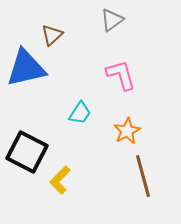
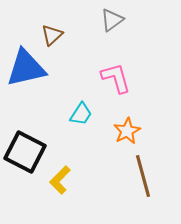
pink L-shape: moved 5 px left, 3 px down
cyan trapezoid: moved 1 px right, 1 px down
black square: moved 2 px left
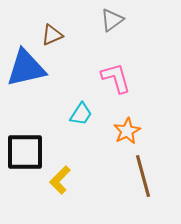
brown triangle: rotated 20 degrees clockwise
black square: rotated 27 degrees counterclockwise
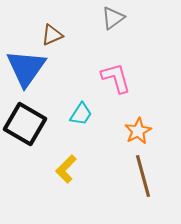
gray triangle: moved 1 px right, 2 px up
blue triangle: rotated 42 degrees counterclockwise
orange star: moved 11 px right
black square: moved 28 px up; rotated 30 degrees clockwise
yellow L-shape: moved 6 px right, 11 px up
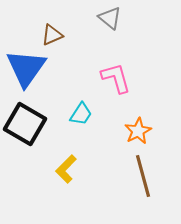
gray triangle: moved 3 px left; rotated 45 degrees counterclockwise
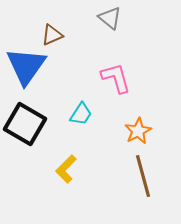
blue triangle: moved 2 px up
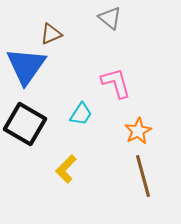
brown triangle: moved 1 px left, 1 px up
pink L-shape: moved 5 px down
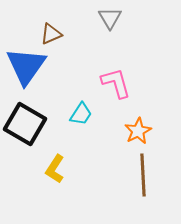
gray triangle: rotated 20 degrees clockwise
yellow L-shape: moved 11 px left; rotated 12 degrees counterclockwise
brown line: moved 1 px up; rotated 12 degrees clockwise
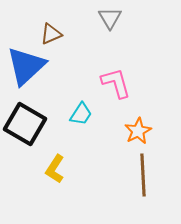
blue triangle: rotated 12 degrees clockwise
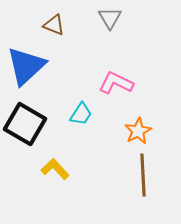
brown triangle: moved 3 px right, 9 px up; rotated 45 degrees clockwise
pink L-shape: rotated 48 degrees counterclockwise
yellow L-shape: rotated 104 degrees clockwise
